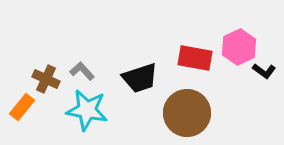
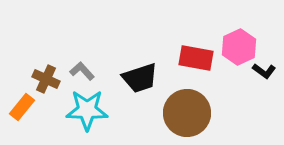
red rectangle: moved 1 px right
cyan star: rotated 9 degrees counterclockwise
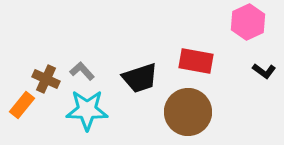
pink hexagon: moved 9 px right, 25 px up
red rectangle: moved 3 px down
orange rectangle: moved 2 px up
brown circle: moved 1 px right, 1 px up
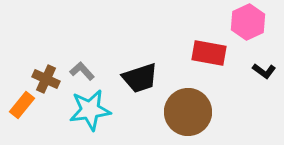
red rectangle: moved 13 px right, 8 px up
cyan star: moved 3 px right; rotated 9 degrees counterclockwise
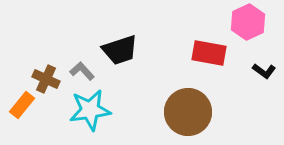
black trapezoid: moved 20 px left, 28 px up
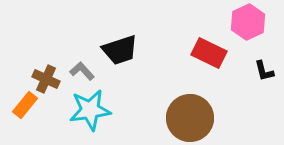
red rectangle: rotated 16 degrees clockwise
black L-shape: rotated 40 degrees clockwise
orange rectangle: moved 3 px right
brown circle: moved 2 px right, 6 px down
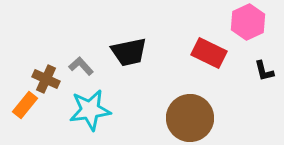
black trapezoid: moved 9 px right, 2 px down; rotated 6 degrees clockwise
gray L-shape: moved 1 px left, 5 px up
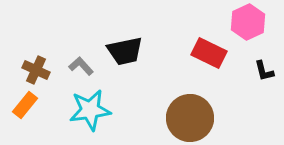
black trapezoid: moved 4 px left, 1 px up
brown cross: moved 10 px left, 9 px up
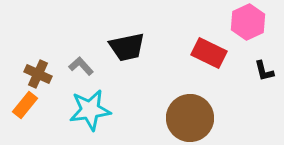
black trapezoid: moved 2 px right, 4 px up
brown cross: moved 2 px right, 4 px down
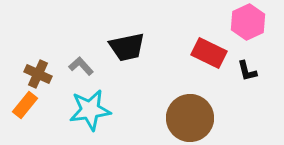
black L-shape: moved 17 px left
